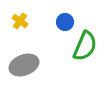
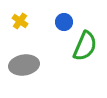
blue circle: moved 1 px left
gray ellipse: rotated 12 degrees clockwise
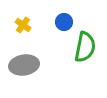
yellow cross: moved 3 px right, 4 px down
green semicircle: moved 1 px down; rotated 12 degrees counterclockwise
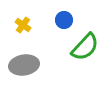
blue circle: moved 2 px up
green semicircle: rotated 32 degrees clockwise
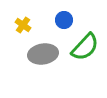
gray ellipse: moved 19 px right, 11 px up
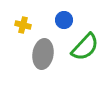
yellow cross: rotated 21 degrees counterclockwise
gray ellipse: rotated 72 degrees counterclockwise
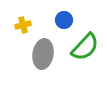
yellow cross: rotated 28 degrees counterclockwise
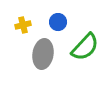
blue circle: moved 6 px left, 2 px down
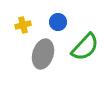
gray ellipse: rotated 8 degrees clockwise
